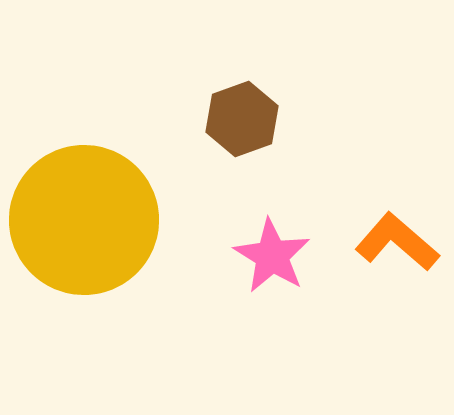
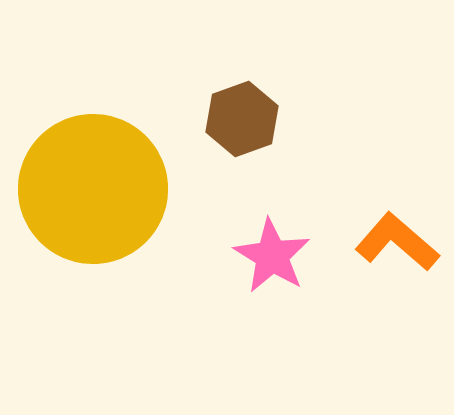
yellow circle: moved 9 px right, 31 px up
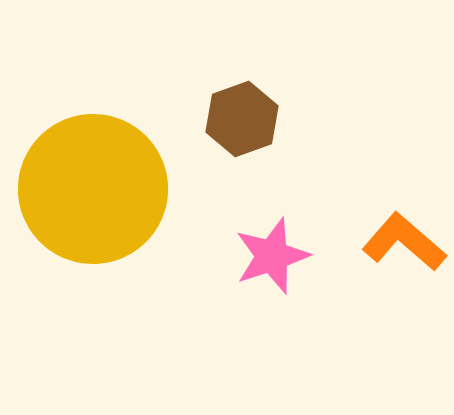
orange L-shape: moved 7 px right
pink star: rotated 22 degrees clockwise
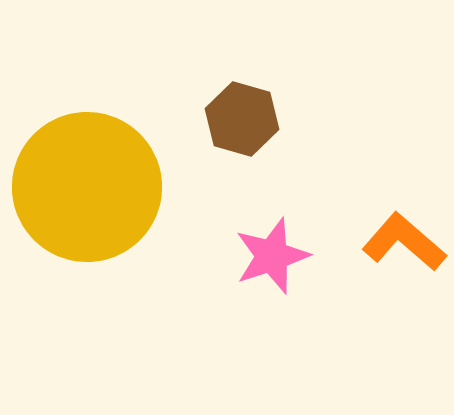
brown hexagon: rotated 24 degrees counterclockwise
yellow circle: moved 6 px left, 2 px up
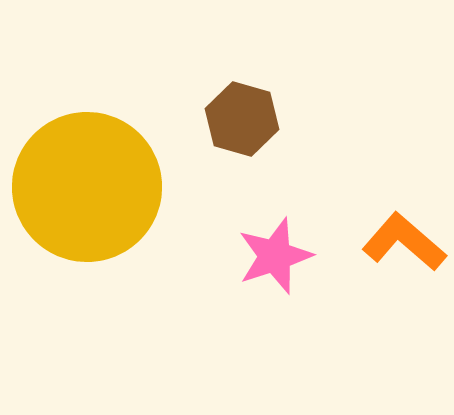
pink star: moved 3 px right
